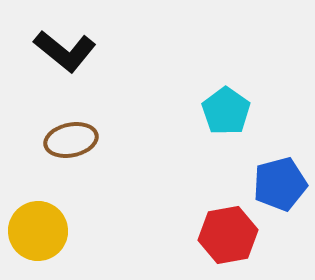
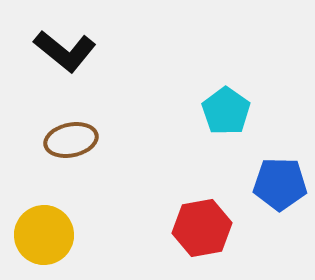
blue pentagon: rotated 16 degrees clockwise
yellow circle: moved 6 px right, 4 px down
red hexagon: moved 26 px left, 7 px up
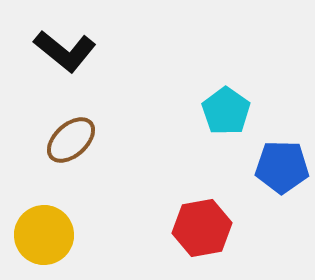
brown ellipse: rotated 30 degrees counterclockwise
blue pentagon: moved 2 px right, 17 px up
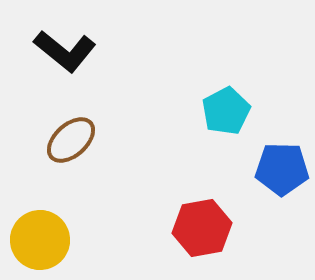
cyan pentagon: rotated 9 degrees clockwise
blue pentagon: moved 2 px down
yellow circle: moved 4 px left, 5 px down
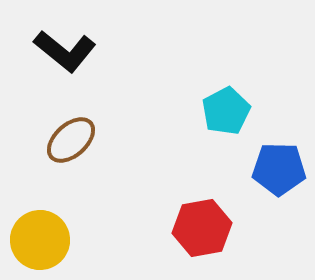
blue pentagon: moved 3 px left
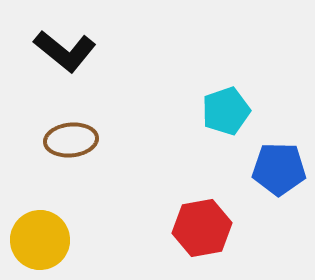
cyan pentagon: rotated 9 degrees clockwise
brown ellipse: rotated 36 degrees clockwise
